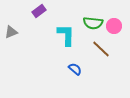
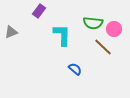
purple rectangle: rotated 16 degrees counterclockwise
pink circle: moved 3 px down
cyan L-shape: moved 4 px left
brown line: moved 2 px right, 2 px up
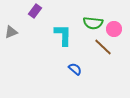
purple rectangle: moved 4 px left
cyan L-shape: moved 1 px right
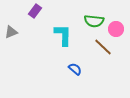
green semicircle: moved 1 px right, 2 px up
pink circle: moved 2 px right
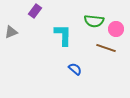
brown line: moved 3 px right, 1 px down; rotated 24 degrees counterclockwise
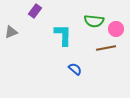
brown line: rotated 30 degrees counterclockwise
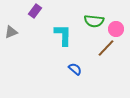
brown line: rotated 36 degrees counterclockwise
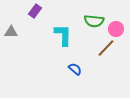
gray triangle: rotated 24 degrees clockwise
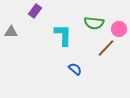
green semicircle: moved 2 px down
pink circle: moved 3 px right
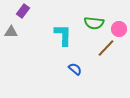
purple rectangle: moved 12 px left
